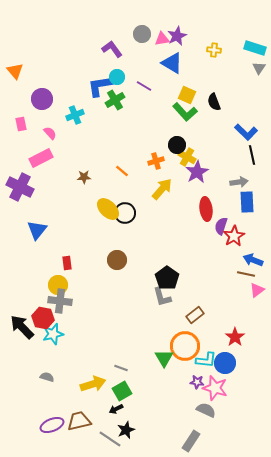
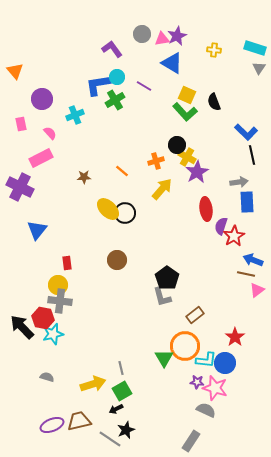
blue L-shape at (100, 86): moved 2 px left, 1 px up
gray line at (121, 368): rotated 56 degrees clockwise
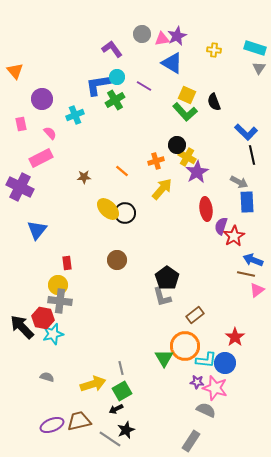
gray arrow at (239, 182): rotated 36 degrees clockwise
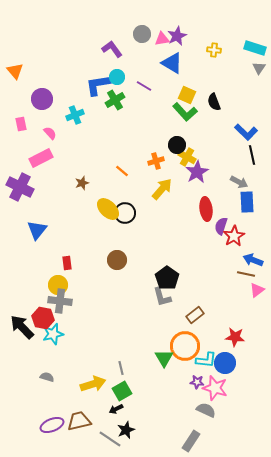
brown star at (84, 177): moved 2 px left, 6 px down; rotated 16 degrees counterclockwise
red star at (235, 337): rotated 30 degrees counterclockwise
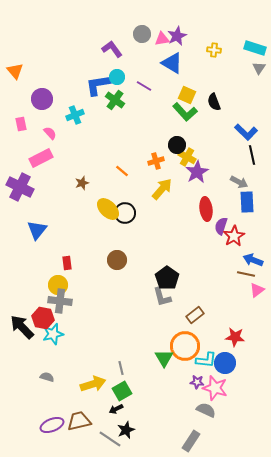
green cross at (115, 100): rotated 24 degrees counterclockwise
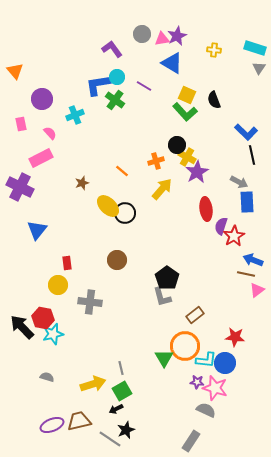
black semicircle at (214, 102): moved 2 px up
yellow ellipse at (108, 209): moved 3 px up
gray cross at (60, 301): moved 30 px right, 1 px down
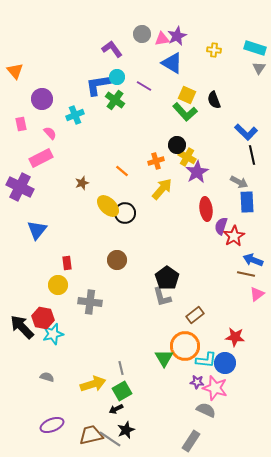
pink triangle at (257, 290): moved 4 px down
brown trapezoid at (79, 421): moved 12 px right, 14 px down
